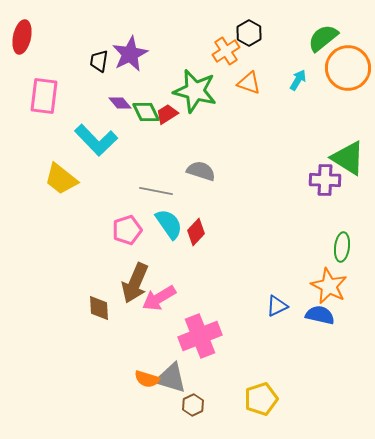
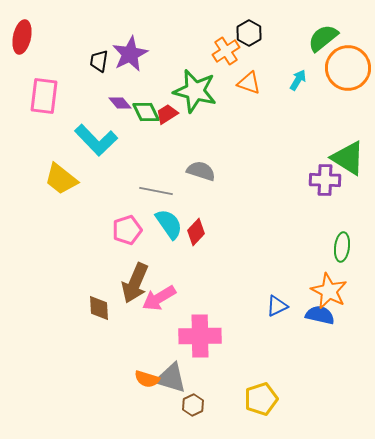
orange star: moved 5 px down
pink cross: rotated 21 degrees clockwise
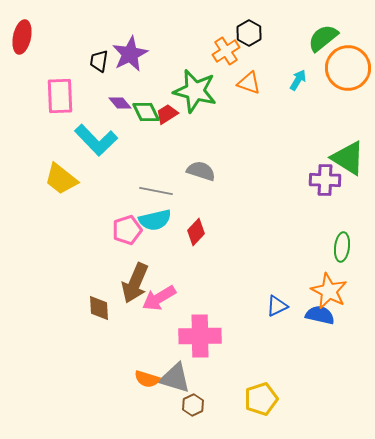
pink rectangle: moved 16 px right; rotated 9 degrees counterclockwise
cyan semicircle: moved 14 px left, 4 px up; rotated 112 degrees clockwise
gray triangle: moved 4 px right
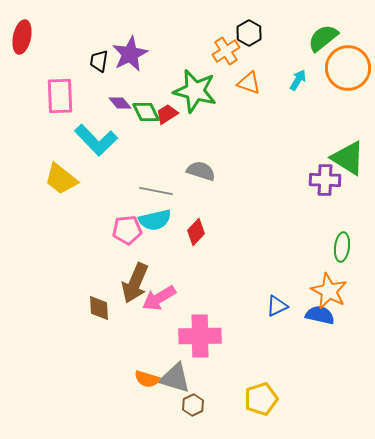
pink pentagon: rotated 12 degrees clockwise
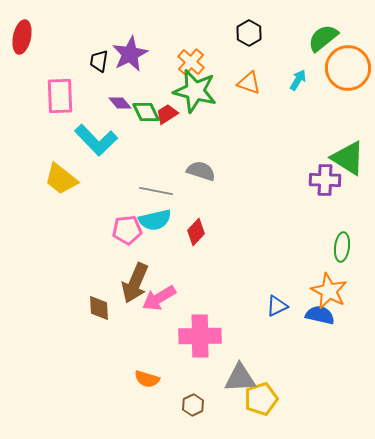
orange cross: moved 35 px left, 11 px down; rotated 16 degrees counterclockwise
gray triangle: moved 65 px right; rotated 20 degrees counterclockwise
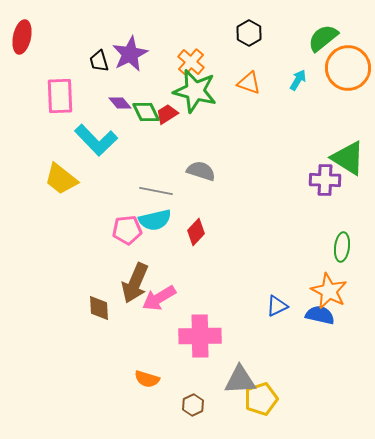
black trapezoid: rotated 25 degrees counterclockwise
gray triangle: moved 2 px down
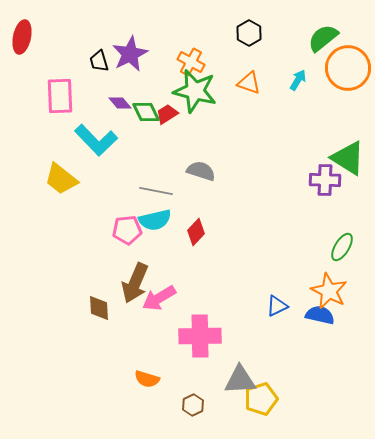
orange cross: rotated 12 degrees counterclockwise
green ellipse: rotated 24 degrees clockwise
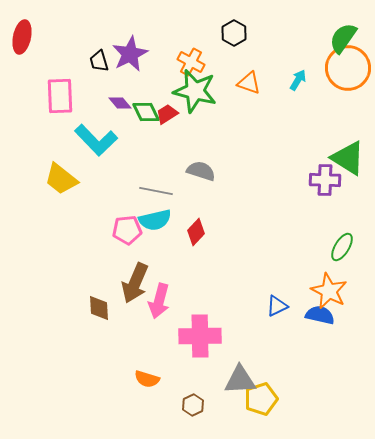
black hexagon: moved 15 px left
green semicircle: moved 20 px right; rotated 16 degrees counterclockwise
pink arrow: moved 3 px down; rotated 44 degrees counterclockwise
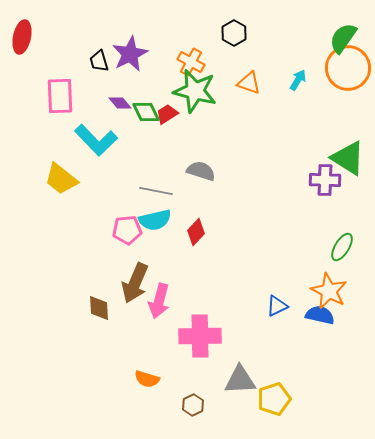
yellow pentagon: moved 13 px right
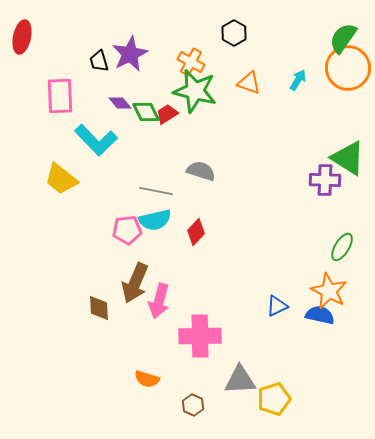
brown hexagon: rotated 10 degrees counterclockwise
